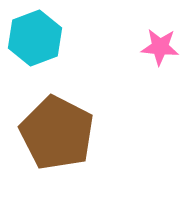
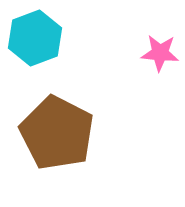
pink star: moved 6 px down
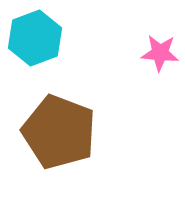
brown pentagon: moved 2 px right, 1 px up; rotated 6 degrees counterclockwise
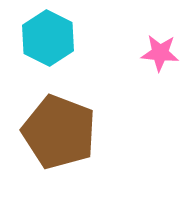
cyan hexagon: moved 13 px right; rotated 12 degrees counterclockwise
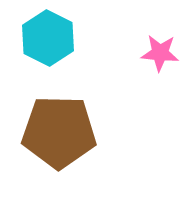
brown pentagon: rotated 20 degrees counterclockwise
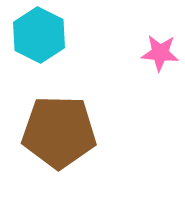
cyan hexagon: moved 9 px left, 3 px up
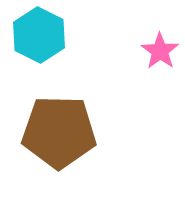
pink star: moved 2 px up; rotated 30 degrees clockwise
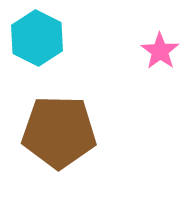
cyan hexagon: moved 2 px left, 3 px down
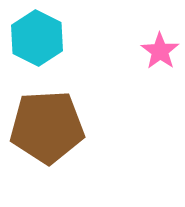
brown pentagon: moved 12 px left, 5 px up; rotated 4 degrees counterclockwise
